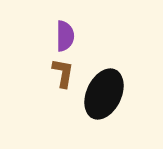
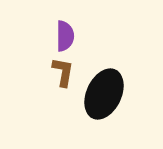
brown L-shape: moved 1 px up
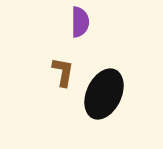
purple semicircle: moved 15 px right, 14 px up
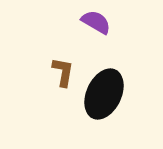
purple semicircle: moved 16 px right; rotated 60 degrees counterclockwise
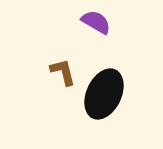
brown L-shape: rotated 24 degrees counterclockwise
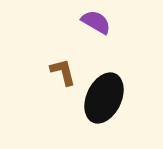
black ellipse: moved 4 px down
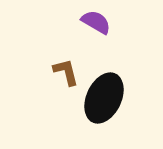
brown L-shape: moved 3 px right
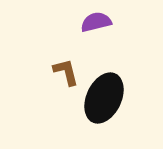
purple semicircle: rotated 44 degrees counterclockwise
